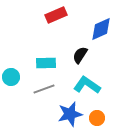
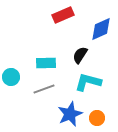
red rectangle: moved 7 px right
cyan L-shape: moved 1 px right, 3 px up; rotated 20 degrees counterclockwise
blue star: rotated 10 degrees counterclockwise
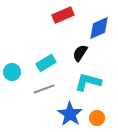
blue diamond: moved 2 px left, 1 px up
black semicircle: moved 2 px up
cyan rectangle: rotated 30 degrees counterclockwise
cyan circle: moved 1 px right, 5 px up
blue star: rotated 15 degrees counterclockwise
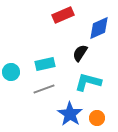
cyan rectangle: moved 1 px left, 1 px down; rotated 18 degrees clockwise
cyan circle: moved 1 px left
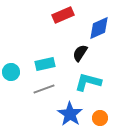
orange circle: moved 3 px right
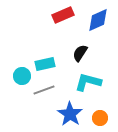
blue diamond: moved 1 px left, 8 px up
cyan circle: moved 11 px right, 4 px down
gray line: moved 1 px down
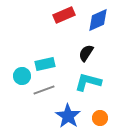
red rectangle: moved 1 px right
black semicircle: moved 6 px right
blue star: moved 2 px left, 2 px down
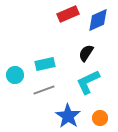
red rectangle: moved 4 px right, 1 px up
cyan circle: moved 7 px left, 1 px up
cyan L-shape: rotated 40 degrees counterclockwise
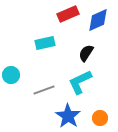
cyan rectangle: moved 21 px up
cyan circle: moved 4 px left
cyan L-shape: moved 8 px left
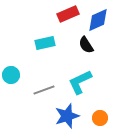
black semicircle: moved 8 px up; rotated 66 degrees counterclockwise
blue star: moved 1 px left; rotated 20 degrees clockwise
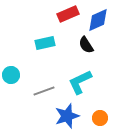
gray line: moved 1 px down
